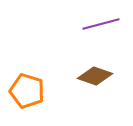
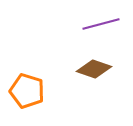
brown diamond: moved 1 px left, 7 px up
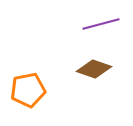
orange pentagon: moved 1 px right, 1 px up; rotated 28 degrees counterclockwise
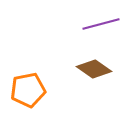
brown diamond: rotated 16 degrees clockwise
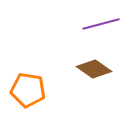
orange pentagon: rotated 20 degrees clockwise
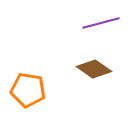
purple line: moved 1 px up
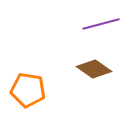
purple line: moved 1 px down
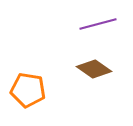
purple line: moved 3 px left
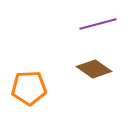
orange pentagon: moved 1 px right, 2 px up; rotated 12 degrees counterclockwise
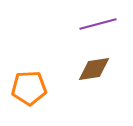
brown diamond: rotated 44 degrees counterclockwise
